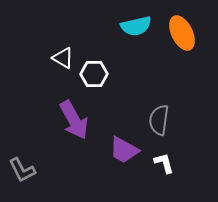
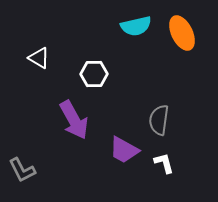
white triangle: moved 24 px left
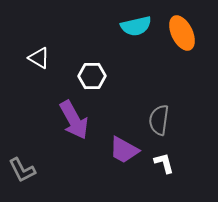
white hexagon: moved 2 px left, 2 px down
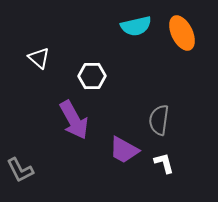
white triangle: rotated 10 degrees clockwise
gray L-shape: moved 2 px left
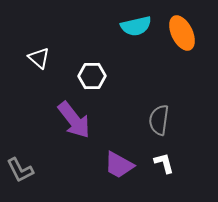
purple arrow: rotated 9 degrees counterclockwise
purple trapezoid: moved 5 px left, 15 px down
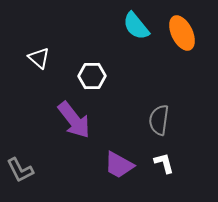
cyan semicircle: rotated 64 degrees clockwise
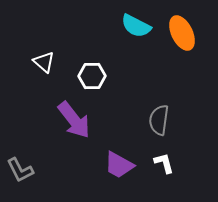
cyan semicircle: rotated 24 degrees counterclockwise
white triangle: moved 5 px right, 4 px down
